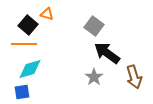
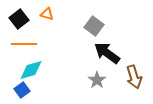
black square: moved 9 px left, 6 px up; rotated 12 degrees clockwise
cyan diamond: moved 1 px right, 1 px down
gray star: moved 3 px right, 3 px down
blue square: moved 2 px up; rotated 28 degrees counterclockwise
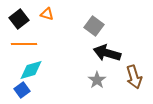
black arrow: rotated 20 degrees counterclockwise
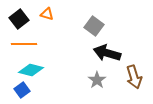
cyan diamond: rotated 30 degrees clockwise
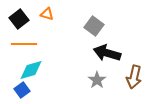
cyan diamond: rotated 30 degrees counterclockwise
brown arrow: rotated 30 degrees clockwise
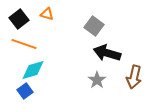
orange line: rotated 20 degrees clockwise
cyan diamond: moved 2 px right
blue square: moved 3 px right, 1 px down
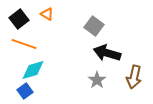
orange triangle: rotated 16 degrees clockwise
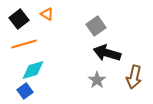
gray square: moved 2 px right; rotated 18 degrees clockwise
orange line: rotated 35 degrees counterclockwise
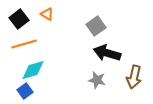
gray star: rotated 24 degrees counterclockwise
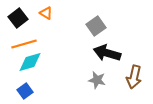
orange triangle: moved 1 px left, 1 px up
black square: moved 1 px left, 1 px up
cyan diamond: moved 3 px left, 8 px up
